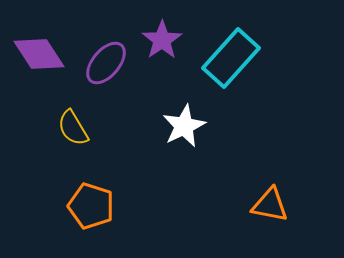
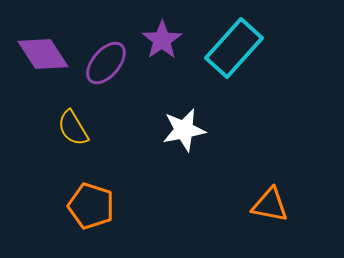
purple diamond: moved 4 px right
cyan rectangle: moved 3 px right, 10 px up
white star: moved 4 px down; rotated 15 degrees clockwise
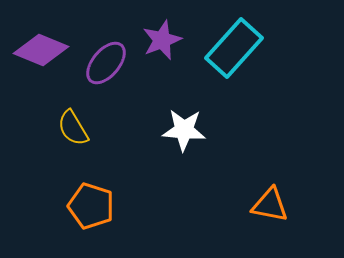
purple star: rotated 12 degrees clockwise
purple diamond: moved 2 px left, 4 px up; rotated 34 degrees counterclockwise
white star: rotated 15 degrees clockwise
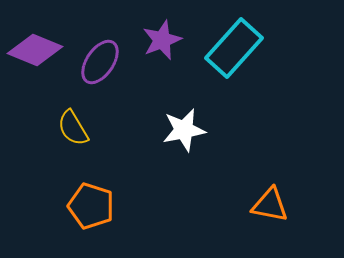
purple diamond: moved 6 px left
purple ellipse: moved 6 px left, 1 px up; rotated 6 degrees counterclockwise
white star: rotated 15 degrees counterclockwise
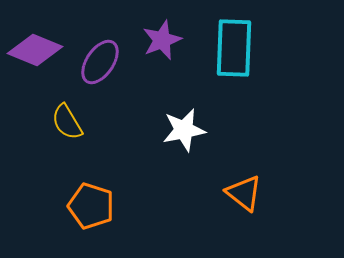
cyan rectangle: rotated 40 degrees counterclockwise
yellow semicircle: moved 6 px left, 6 px up
orange triangle: moved 26 px left, 12 px up; rotated 27 degrees clockwise
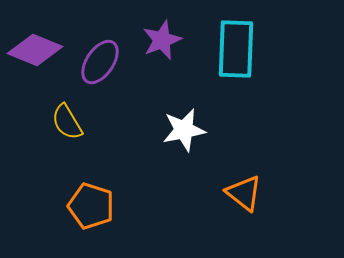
cyan rectangle: moved 2 px right, 1 px down
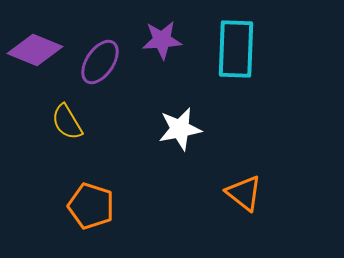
purple star: rotated 18 degrees clockwise
white star: moved 4 px left, 1 px up
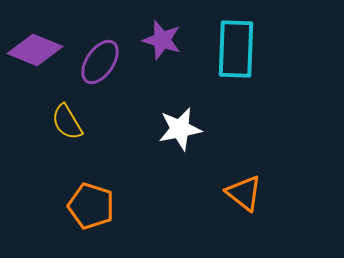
purple star: rotated 21 degrees clockwise
